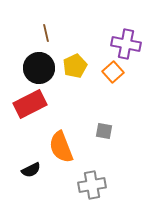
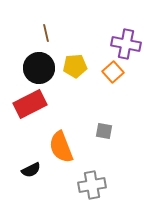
yellow pentagon: rotated 20 degrees clockwise
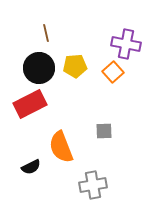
gray square: rotated 12 degrees counterclockwise
black semicircle: moved 3 px up
gray cross: moved 1 px right
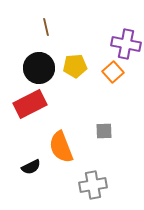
brown line: moved 6 px up
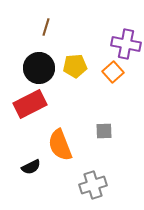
brown line: rotated 30 degrees clockwise
orange semicircle: moved 1 px left, 2 px up
gray cross: rotated 8 degrees counterclockwise
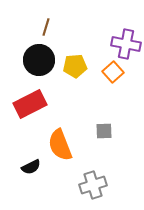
black circle: moved 8 px up
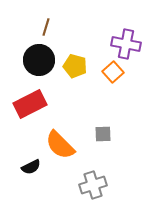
yellow pentagon: rotated 20 degrees clockwise
gray square: moved 1 px left, 3 px down
orange semicircle: rotated 24 degrees counterclockwise
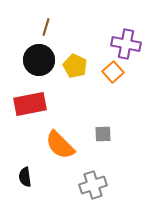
yellow pentagon: rotated 10 degrees clockwise
red rectangle: rotated 16 degrees clockwise
black semicircle: moved 6 px left, 10 px down; rotated 108 degrees clockwise
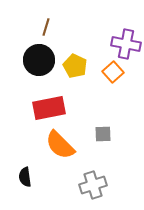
red rectangle: moved 19 px right, 4 px down
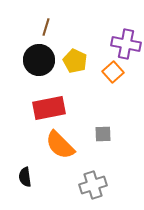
yellow pentagon: moved 5 px up
